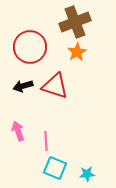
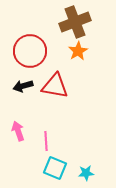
red circle: moved 4 px down
orange star: moved 1 px right, 1 px up
red triangle: rotated 8 degrees counterclockwise
cyan star: moved 1 px left, 1 px up
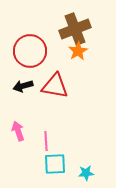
brown cross: moved 7 px down
cyan square: moved 4 px up; rotated 25 degrees counterclockwise
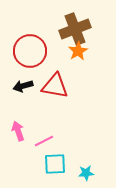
pink line: moved 2 px left; rotated 66 degrees clockwise
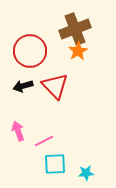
red triangle: rotated 36 degrees clockwise
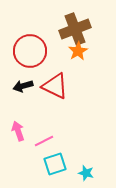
red triangle: rotated 20 degrees counterclockwise
cyan square: rotated 15 degrees counterclockwise
cyan star: rotated 21 degrees clockwise
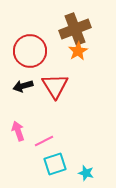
red triangle: rotated 32 degrees clockwise
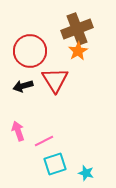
brown cross: moved 2 px right
red triangle: moved 6 px up
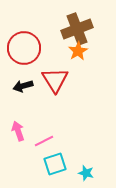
red circle: moved 6 px left, 3 px up
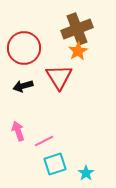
red triangle: moved 4 px right, 3 px up
cyan star: rotated 21 degrees clockwise
